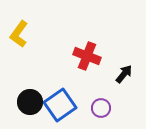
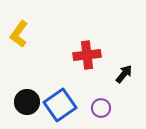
red cross: moved 1 px up; rotated 28 degrees counterclockwise
black circle: moved 3 px left
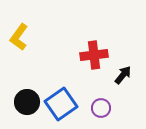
yellow L-shape: moved 3 px down
red cross: moved 7 px right
black arrow: moved 1 px left, 1 px down
blue square: moved 1 px right, 1 px up
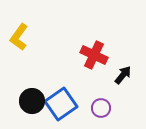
red cross: rotated 32 degrees clockwise
black circle: moved 5 px right, 1 px up
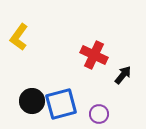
blue square: rotated 20 degrees clockwise
purple circle: moved 2 px left, 6 px down
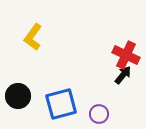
yellow L-shape: moved 14 px right
red cross: moved 32 px right
black circle: moved 14 px left, 5 px up
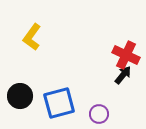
yellow L-shape: moved 1 px left
black circle: moved 2 px right
blue square: moved 2 px left, 1 px up
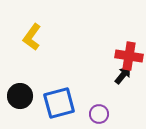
red cross: moved 3 px right, 1 px down; rotated 16 degrees counterclockwise
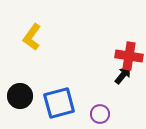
purple circle: moved 1 px right
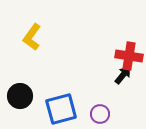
blue square: moved 2 px right, 6 px down
